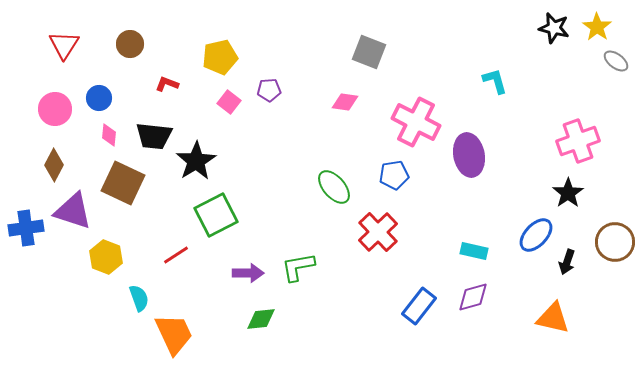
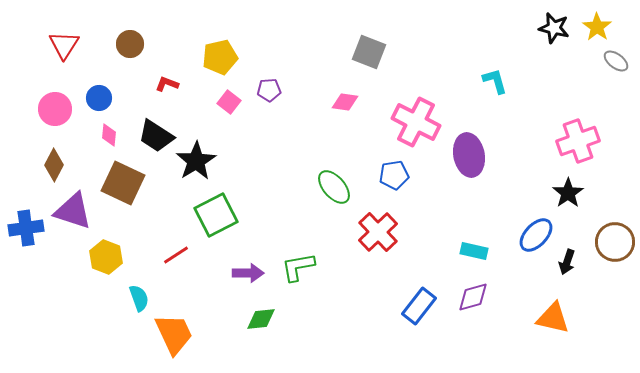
black trapezoid at (154, 136): moved 2 px right; rotated 27 degrees clockwise
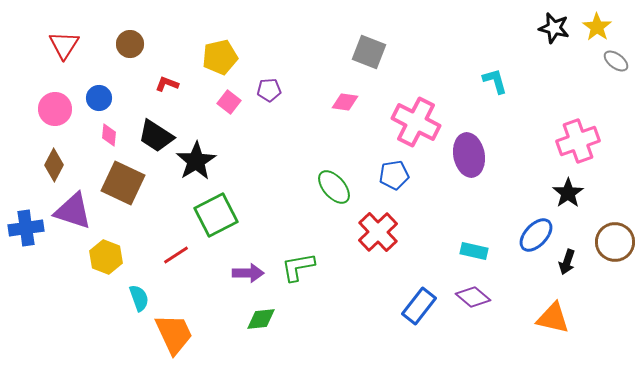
purple diamond at (473, 297): rotated 56 degrees clockwise
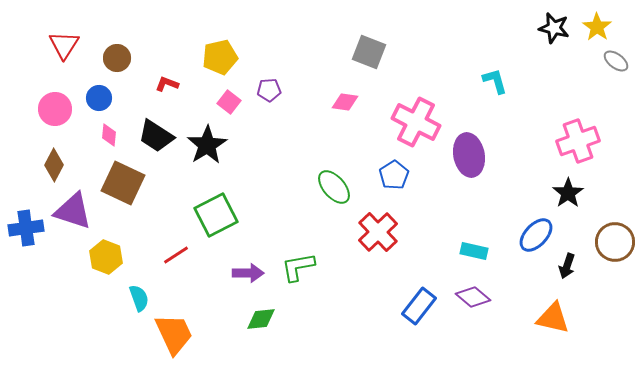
brown circle at (130, 44): moved 13 px left, 14 px down
black star at (196, 161): moved 11 px right, 16 px up
blue pentagon at (394, 175): rotated 24 degrees counterclockwise
black arrow at (567, 262): moved 4 px down
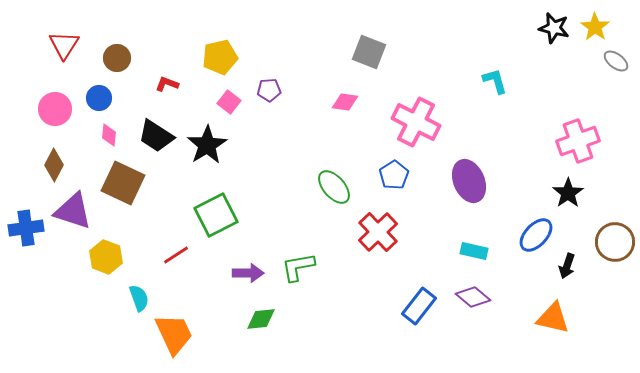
yellow star at (597, 27): moved 2 px left
purple ellipse at (469, 155): moved 26 px down; rotated 12 degrees counterclockwise
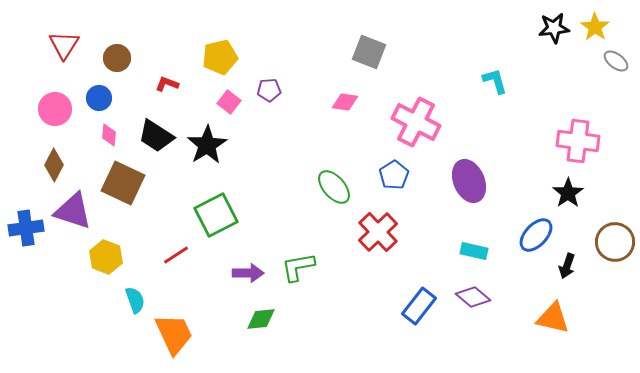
black star at (554, 28): rotated 20 degrees counterclockwise
pink cross at (578, 141): rotated 27 degrees clockwise
cyan semicircle at (139, 298): moved 4 px left, 2 px down
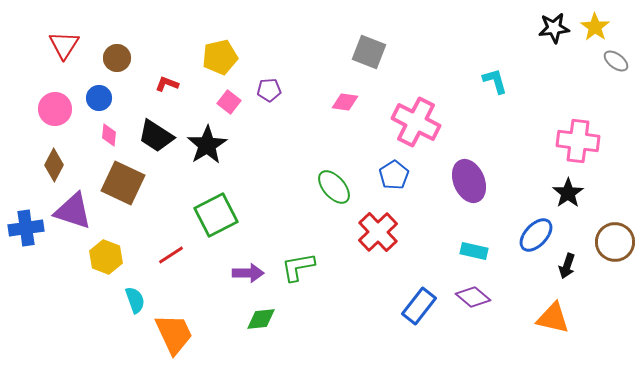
red line at (176, 255): moved 5 px left
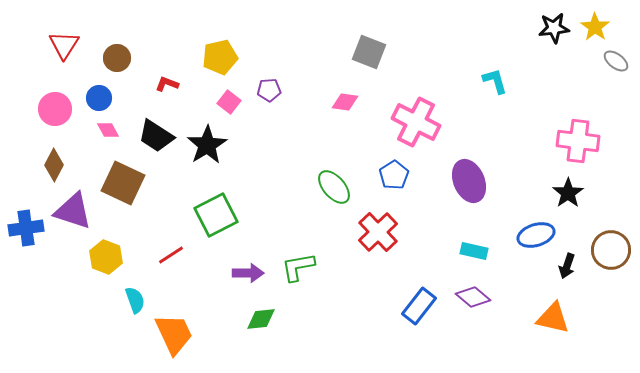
pink diamond at (109, 135): moved 1 px left, 5 px up; rotated 35 degrees counterclockwise
blue ellipse at (536, 235): rotated 30 degrees clockwise
brown circle at (615, 242): moved 4 px left, 8 px down
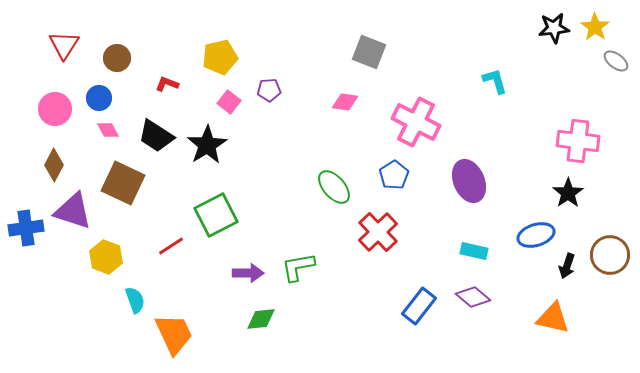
brown circle at (611, 250): moved 1 px left, 5 px down
red line at (171, 255): moved 9 px up
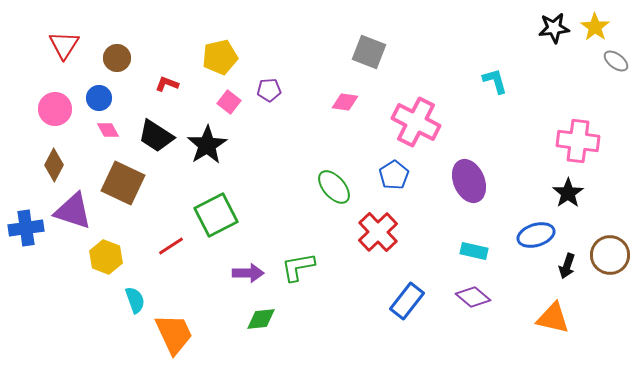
blue rectangle at (419, 306): moved 12 px left, 5 px up
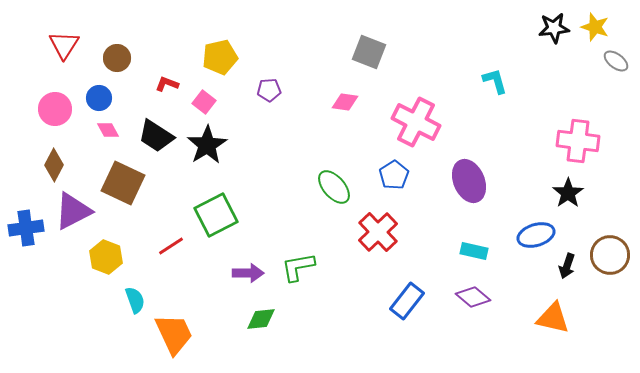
yellow star at (595, 27): rotated 16 degrees counterclockwise
pink square at (229, 102): moved 25 px left
purple triangle at (73, 211): rotated 45 degrees counterclockwise
